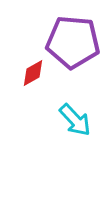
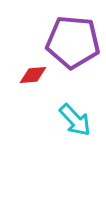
red diamond: moved 2 px down; rotated 24 degrees clockwise
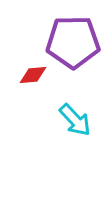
purple pentagon: rotated 6 degrees counterclockwise
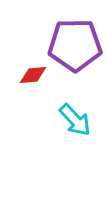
purple pentagon: moved 2 px right, 3 px down
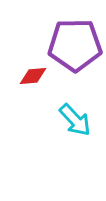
red diamond: moved 1 px down
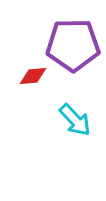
purple pentagon: moved 2 px left
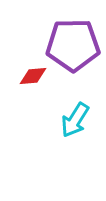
cyan arrow: rotated 75 degrees clockwise
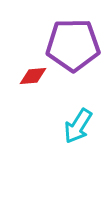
cyan arrow: moved 3 px right, 6 px down
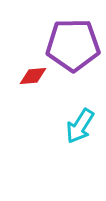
cyan arrow: moved 2 px right
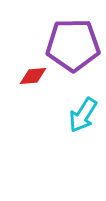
cyan arrow: moved 3 px right, 11 px up
